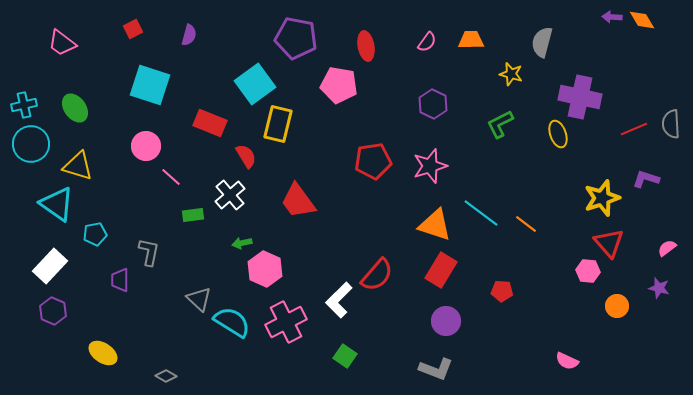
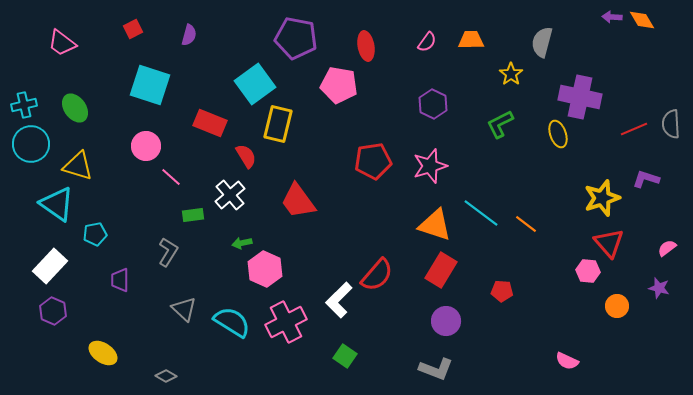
yellow star at (511, 74): rotated 20 degrees clockwise
gray L-shape at (149, 252): moved 19 px right; rotated 20 degrees clockwise
gray triangle at (199, 299): moved 15 px left, 10 px down
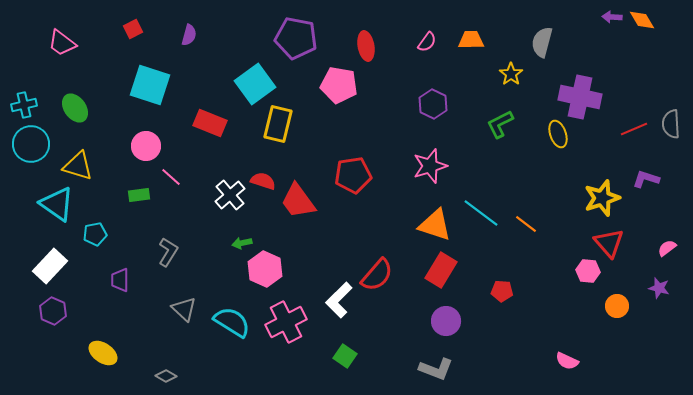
red semicircle at (246, 156): moved 17 px right, 25 px down; rotated 40 degrees counterclockwise
red pentagon at (373, 161): moved 20 px left, 14 px down
green rectangle at (193, 215): moved 54 px left, 20 px up
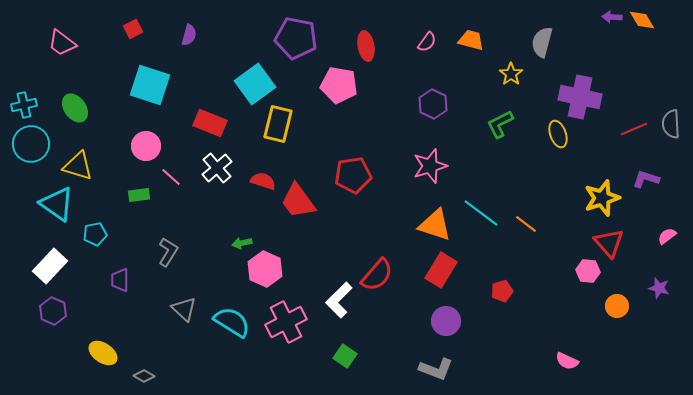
orange trapezoid at (471, 40): rotated 16 degrees clockwise
white cross at (230, 195): moved 13 px left, 27 px up
pink semicircle at (667, 248): moved 12 px up
red pentagon at (502, 291): rotated 20 degrees counterclockwise
gray diamond at (166, 376): moved 22 px left
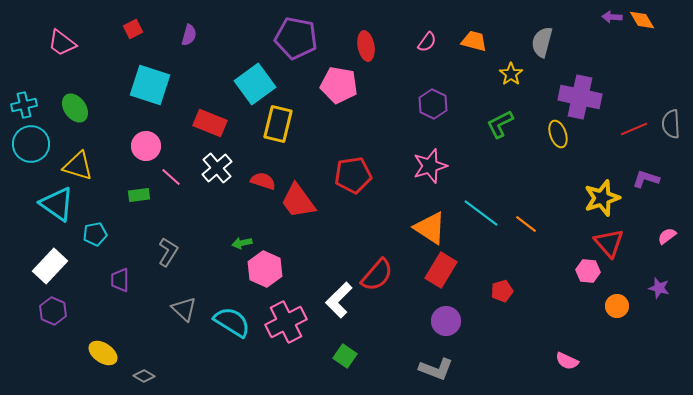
orange trapezoid at (471, 40): moved 3 px right, 1 px down
orange triangle at (435, 225): moved 5 px left, 3 px down; rotated 15 degrees clockwise
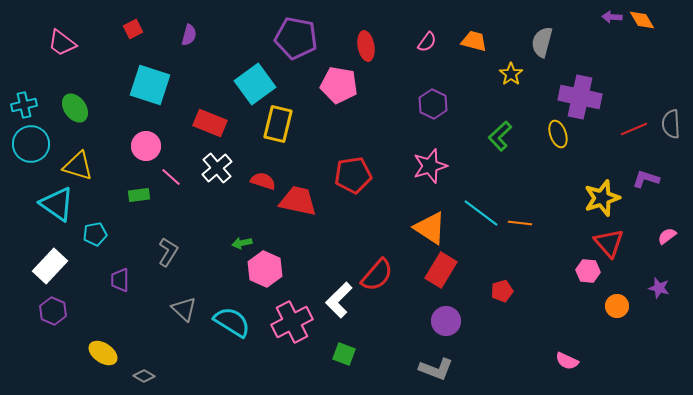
green L-shape at (500, 124): moved 12 px down; rotated 16 degrees counterclockwise
red trapezoid at (298, 201): rotated 138 degrees clockwise
orange line at (526, 224): moved 6 px left, 1 px up; rotated 30 degrees counterclockwise
pink cross at (286, 322): moved 6 px right
green square at (345, 356): moved 1 px left, 2 px up; rotated 15 degrees counterclockwise
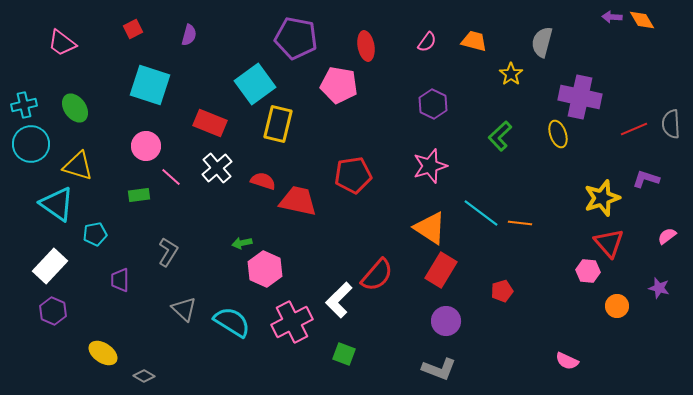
gray L-shape at (436, 369): moved 3 px right
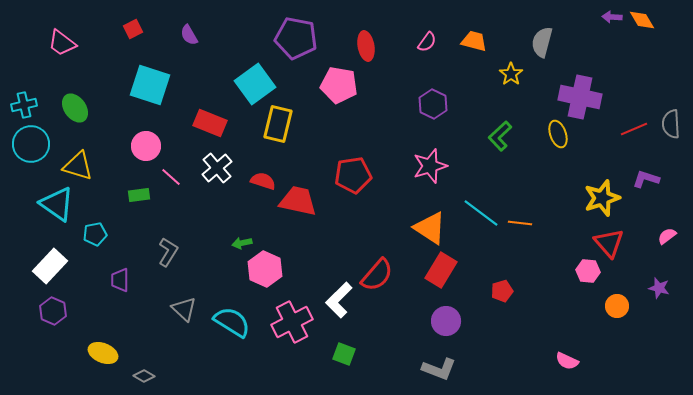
purple semicircle at (189, 35): rotated 135 degrees clockwise
yellow ellipse at (103, 353): rotated 12 degrees counterclockwise
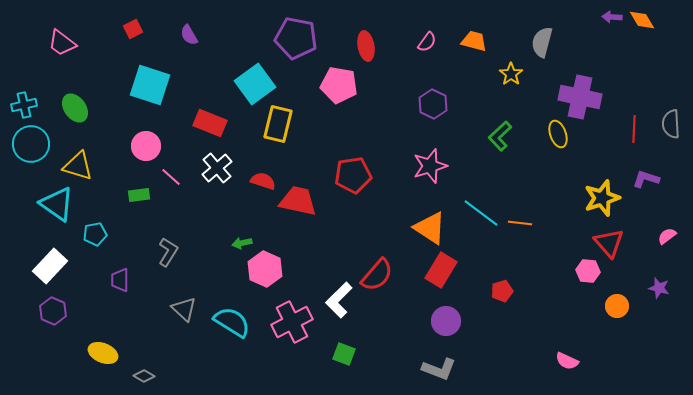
red line at (634, 129): rotated 64 degrees counterclockwise
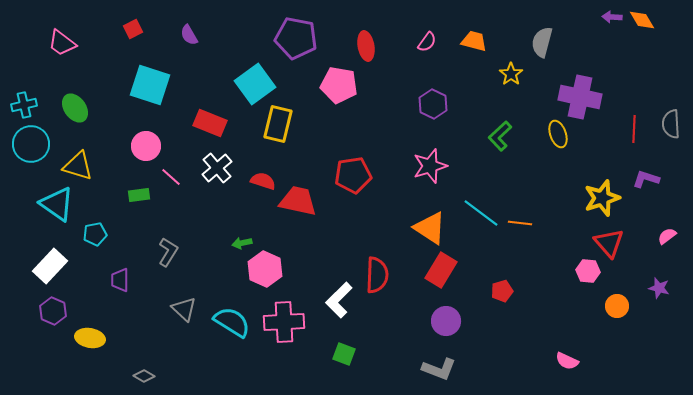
red semicircle at (377, 275): rotated 39 degrees counterclockwise
pink cross at (292, 322): moved 8 px left; rotated 24 degrees clockwise
yellow ellipse at (103, 353): moved 13 px left, 15 px up; rotated 12 degrees counterclockwise
